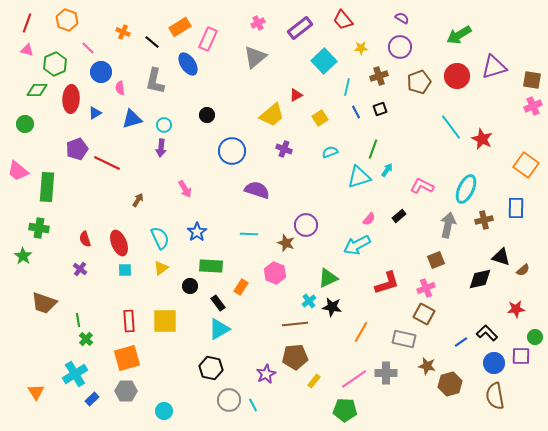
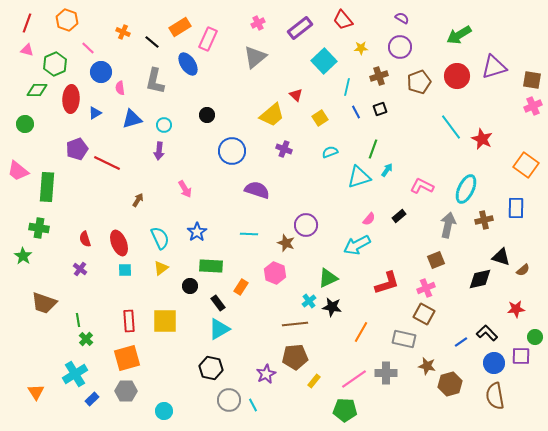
red triangle at (296, 95): rotated 48 degrees counterclockwise
purple arrow at (161, 148): moved 2 px left, 3 px down
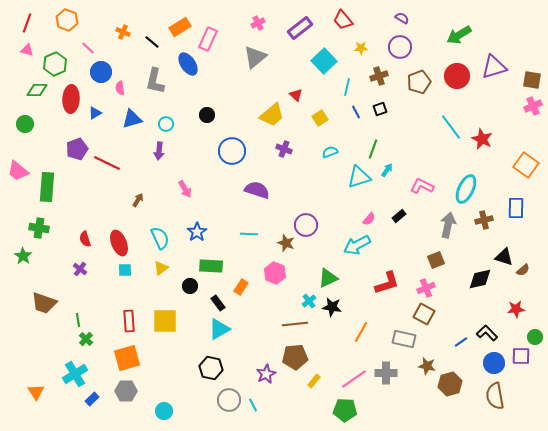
cyan circle at (164, 125): moved 2 px right, 1 px up
black triangle at (501, 257): moved 3 px right
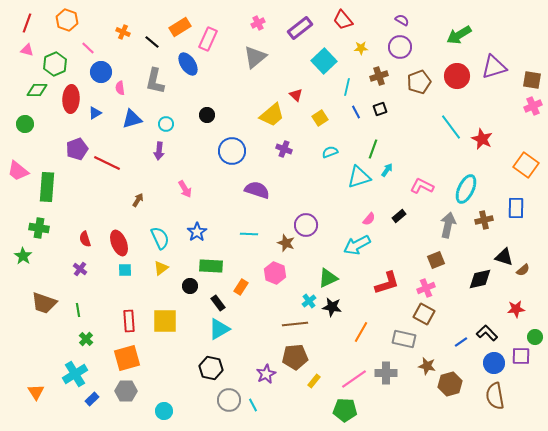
purple semicircle at (402, 18): moved 2 px down
green line at (78, 320): moved 10 px up
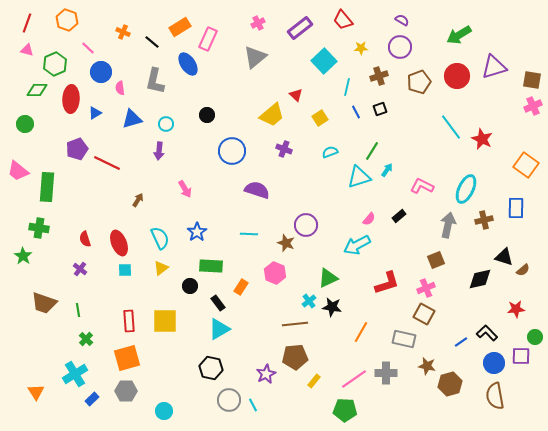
green line at (373, 149): moved 1 px left, 2 px down; rotated 12 degrees clockwise
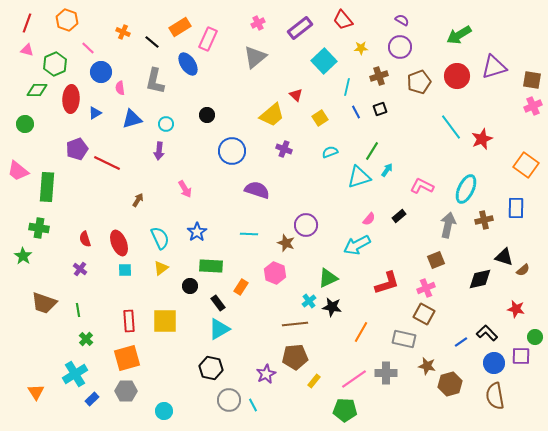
red star at (482, 139): rotated 25 degrees clockwise
red star at (516, 309): rotated 18 degrees clockwise
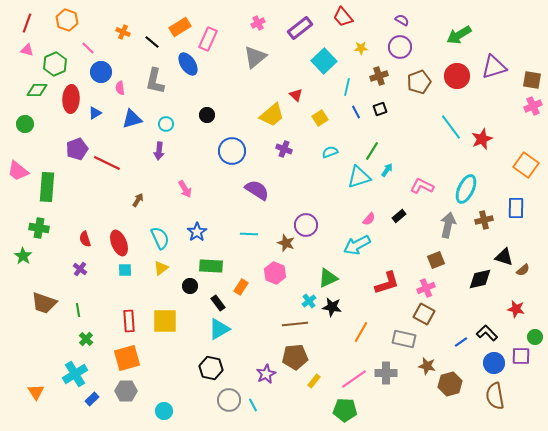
red trapezoid at (343, 20): moved 3 px up
purple semicircle at (257, 190): rotated 15 degrees clockwise
